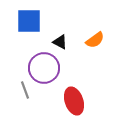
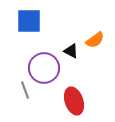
black triangle: moved 11 px right, 9 px down
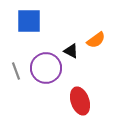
orange semicircle: moved 1 px right
purple circle: moved 2 px right
gray line: moved 9 px left, 19 px up
red ellipse: moved 6 px right
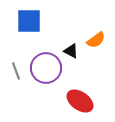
red ellipse: rotated 36 degrees counterclockwise
